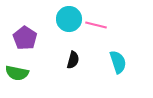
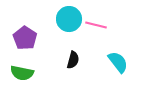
cyan semicircle: rotated 20 degrees counterclockwise
green semicircle: moved 5 px right
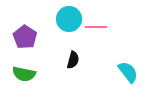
pink line: moved 2 px down; rotated 15 degrees counterclockwise
purple pentagon: moved 1 px up
cyan semicircle: moved 10 px right, 10 px down
green semicircle: moved 2 px right, 1 px down
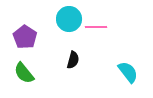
green semicircle: moved 1 px up; rotated 40 degrees clockwise
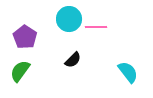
black semicircle: rotated 30 degrees clockwise
green semicircle: moved 4 px left, 2 px up; rotated 75 degrees clockwise
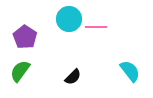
black semicircle: moved 17 px down
cyan semicircle: moved 2 px right, 1 px up
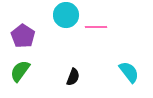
cyan circle: moved 3 px left, 4 px up
purple pentagon: moved 2 px left, 1 px up
cyan semicircle: moved 1 px left, 1 px down
black semicircle: rotated 24 degrees counterclockwise
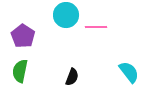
green semicircle: rotated 25 degrees counterclockwise
black semicircle: moved 1 px left
